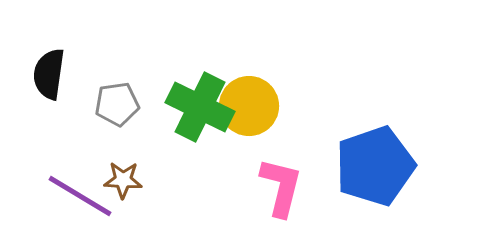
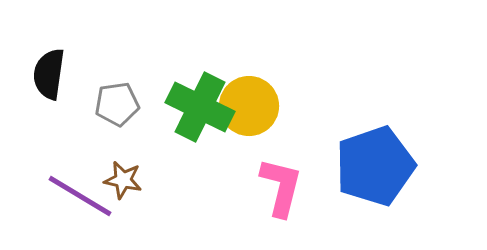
brown star: rotated 9 degrees clockwise
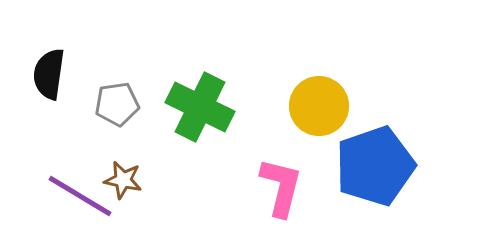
yellow circle: moved 70 px right
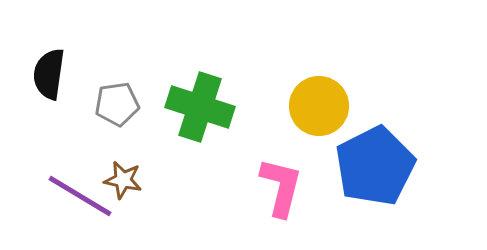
green cross: rotated 8 degrees counterclockwise
blue pentagon: rotated 8 degrees counterclockwise
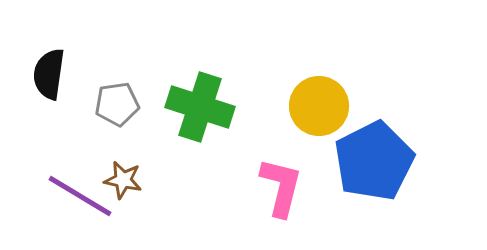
blue pentagon: moved 1 px left, 5 px up
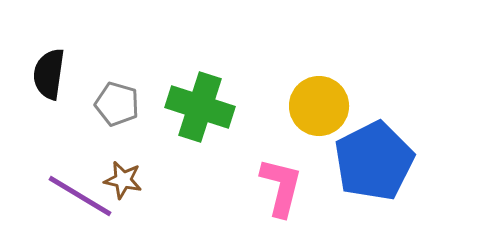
gray pentagon: rotated 24 degrees clockwise
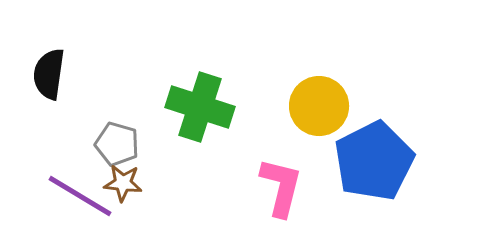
gray pentagon: moved 40 px down
brown star: moved 3 px down; rotated 6 degrees counterclockwise
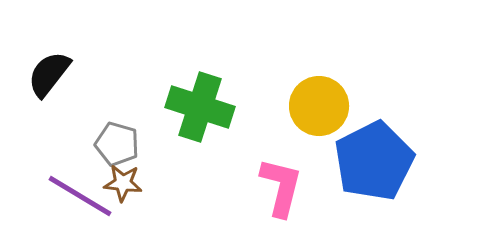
black semicircle: rotated 30 degrees clockwise
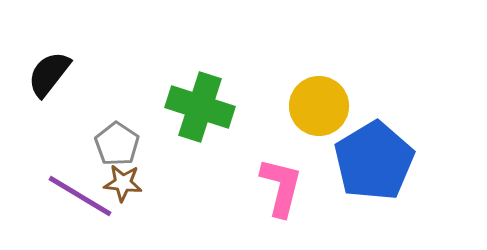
gray pentagon: rotated 18 degrees clockwise
blue pentagon: rotated 4 degrees counterclockwise
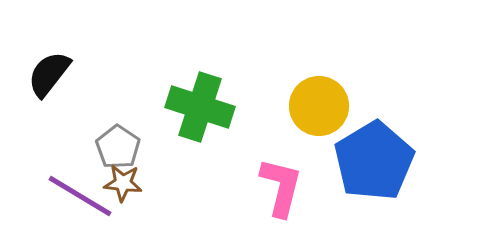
gray pentagon: moved 1 px right, 3 px down
